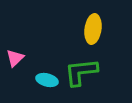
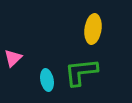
pink triangle: moved 2 px left
cyan ellipse: rotated 65 degrees clockwise
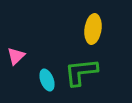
pink triangle: moved 3 px right, 2 px up
cyan ellipse: rotated 10 degrees counterclockwise
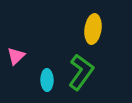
green L-shape: rotated 132 degrees clockwise
cyan ellipse: rotated 20 degrees clockwise
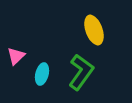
yellow ellipse: moved 1 px right, 1 px down; rotated 28 degrees counterclockwise
cyan ellipse: moved 5 px left, 6 px up; rotated 15 degrees clockwise
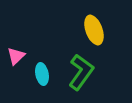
cyan ellipse: rotated 25 degrees counterclockwise
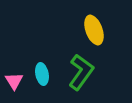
pink triangle: moved 2 px left, 25 px down; rotated 18 degrees counterclockwise
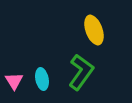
cyan ellipse: moved 5 px down
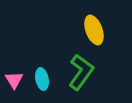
pink triangle: moved 1 px up
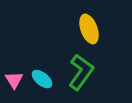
yellow ellipse: moved 5 px left, 1 px up
cyan ellipse: rotated 40 degrees counterclockwise
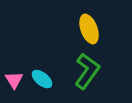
green L-shape: moved 6 px right, 1 px up
